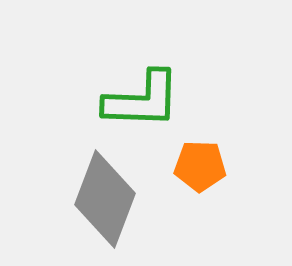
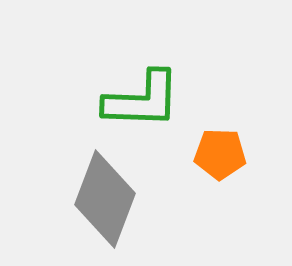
orange pentagon: moved 20 px right, 12 px up
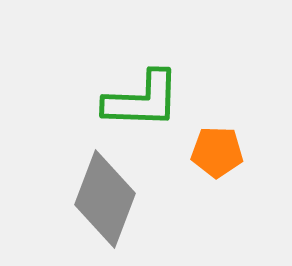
orange pentagon: moved 3 px left, 2 px up
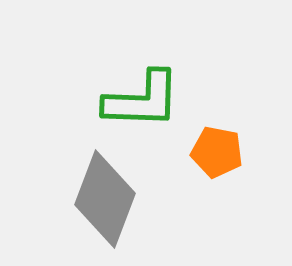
orange pentagon: rotated 9 degrees clockwise
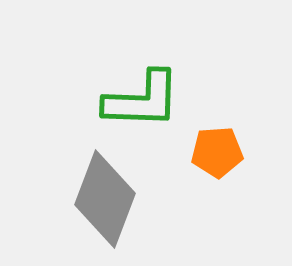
orange pentagon: rotated 15 degrees counterclockwise
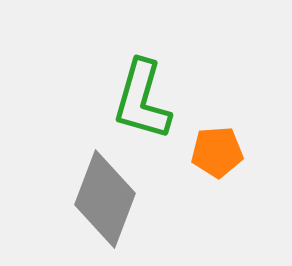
green L-shape: rotated 104 degrees clockwise
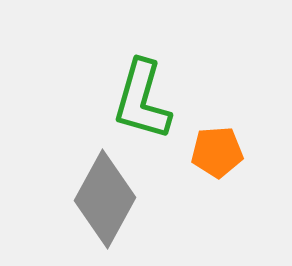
gray diamond: rotated 8 degrees clockwise
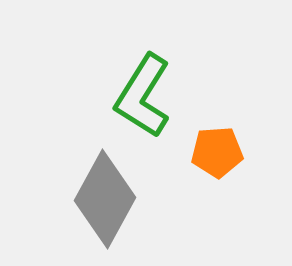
green L-shape: moved 1 px right, 4 px up; rotated 16 degrees clockwise
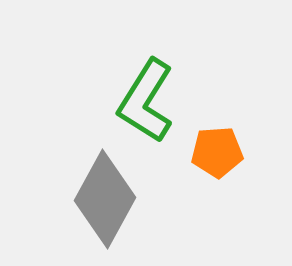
green L-shape: moved 3 px right, 5 px down
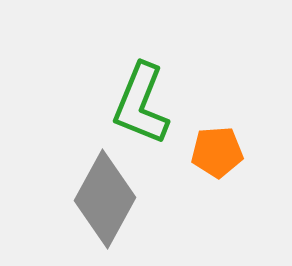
green L-shape: moved 5 px left, 3 px down; rotated 10 degrees counterclockwise
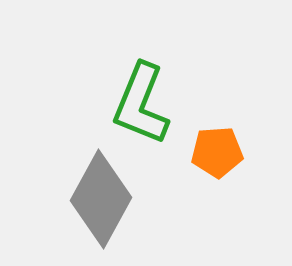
gray diamond: moved 4 px left
